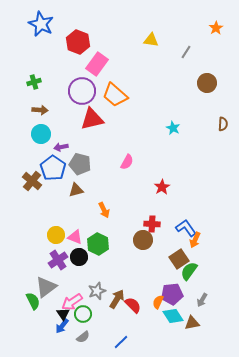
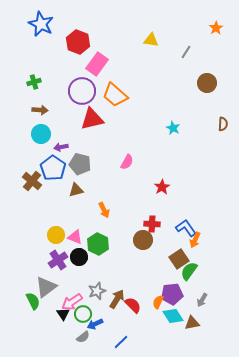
blue arrow at (62, 326): moved 33 px right, 2 px up; rotated 28 degrees clockwise
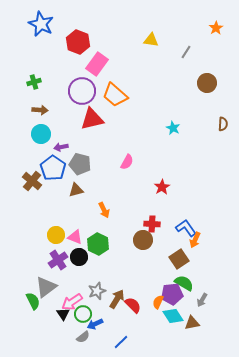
green semicircle at (189, 271): moved 5 px left, 12 px down; rotated 84 degrees clockwise
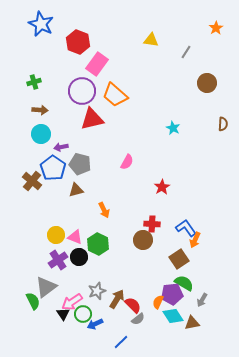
gray semicircle at (83, 337): moved 55 px right, 18 px up
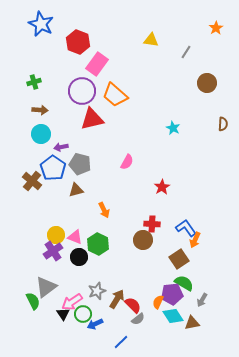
purple cross at (58, 260): moved 5 px left, 9 px up
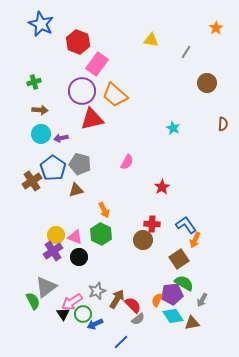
purple arrow at (61, 147): moved 9 px up
brown cross at (32, 181): rotated 18 degrees clockwise
blue L-shape at (186, 228): moved 3 px up
green hexagon at (98, 244): moved 3 px right, 10 px up
orange semicircle at (158, 302): moved 1 px left, 2 px up
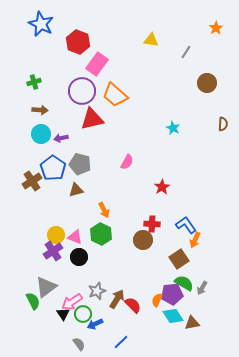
gray arrow at (202, 300): moved 12 px up
gray semicircle at (138, 319): moved 59 px left, 25 px down; rotated 88 degrees counterclockwise
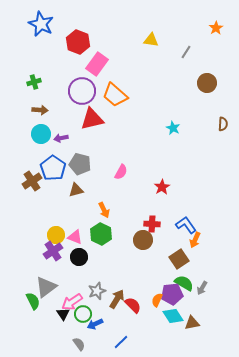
pink semicircle at (127, 162): moved 6 px left, 10 px down
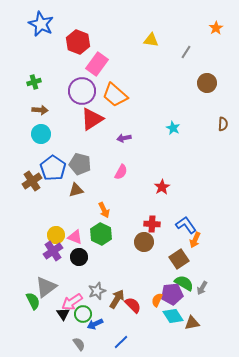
red triangle at (92, 119): rotated 20 degrees counterclockwise
purple arrow at (61, 138): moved 63 px right
brown circle at (143, 240): moved 1 px right, 2 px down
